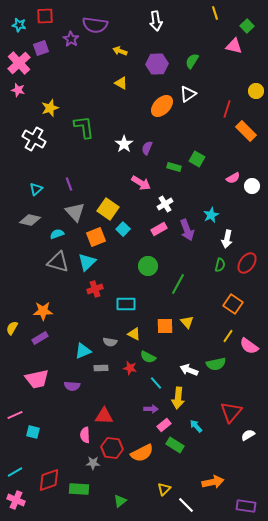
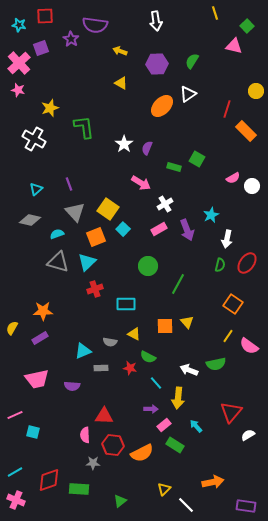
red hexagon at (112, 448): moved 1 px right, 3 px up
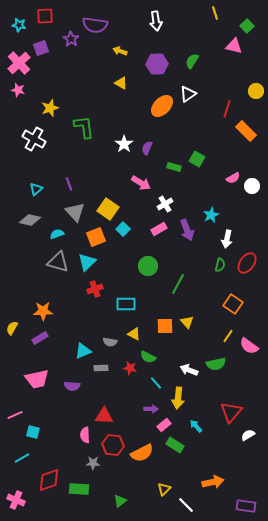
cyan line at (15, 472): moved 7 px right, 14 px up
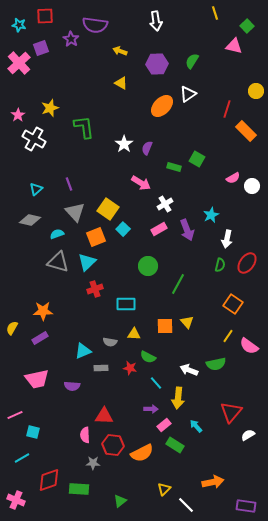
pink star at (18, 90): moved 25 px down; rotated 24 degrees clockwise
yellow triangle at (134, 334): rotated 24 degrees counterclockwise
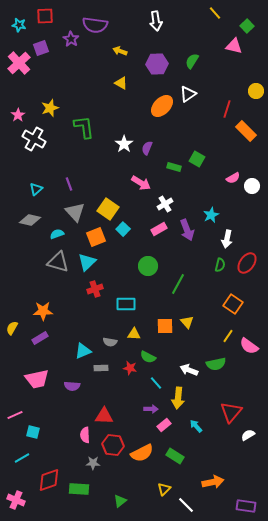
yellow line at (215, 13): rotated 24 degrees counterclockwise
green rectangle at (175, 445): moved 11 px down
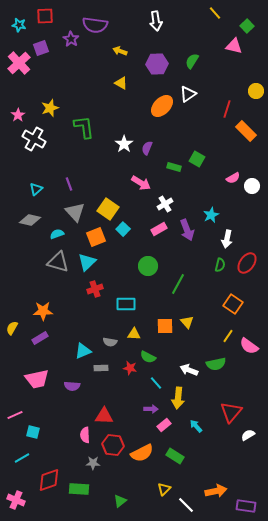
orange arrow at (213, 482): moved 3 px right, 9 px down
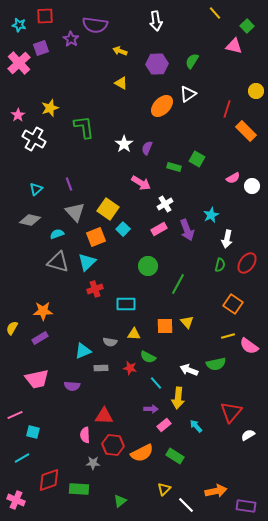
yellow line at (228, 336): rotated 40 degrees clockwise
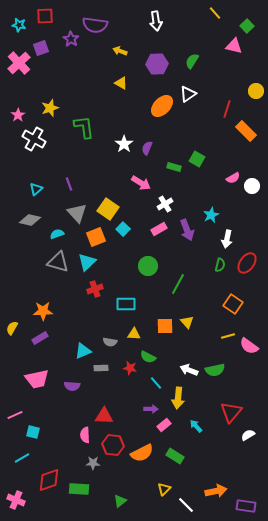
gray triangle at (75, 212): moved 2 px right, 1 px down
green semicircle at (216, 364): moved 1 px left, 6 px down
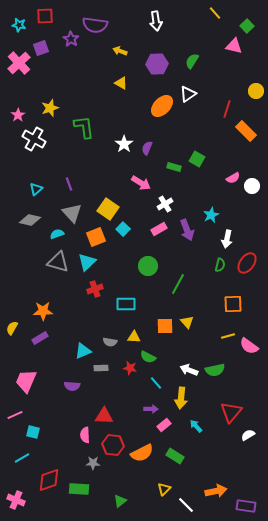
gray triangle at (77, 213): moved 5 px left
orange square at (233, 304): rotated 36 degrees counterclockwise
yellow triangle at (134, 334): moved 3 px down
pink trapezoid at (37, 379): moved 11 px left, 2 px down; rotated 125 degrees clockwise
yellow arrow at (178, 398): moved 3 px right
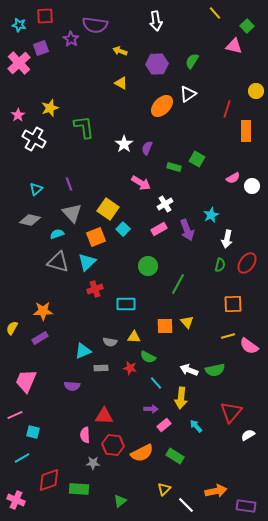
orange rectangle at (246, 131): rotated 45 degrees clockwise
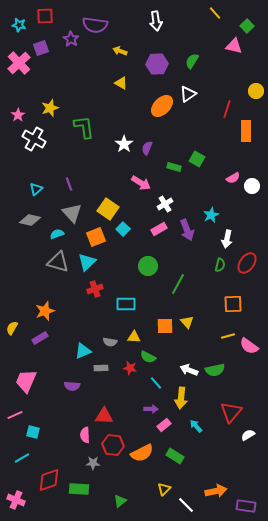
orange star at (43, 311): moved 2 px right; rotated 18 degrees counterclockwise
